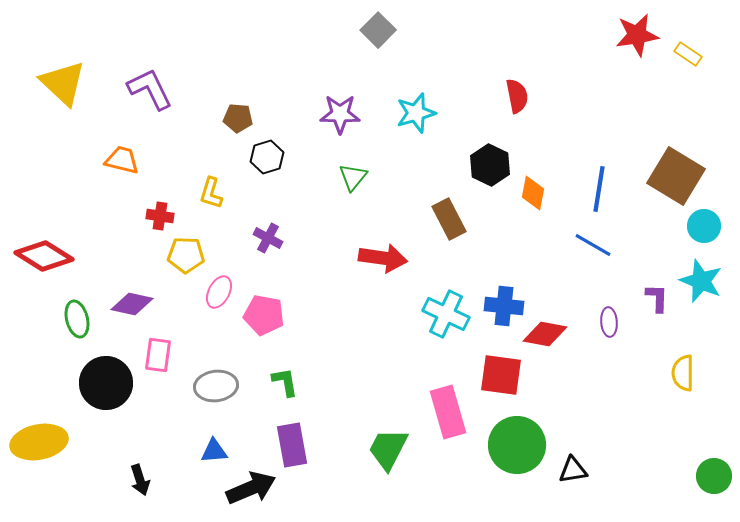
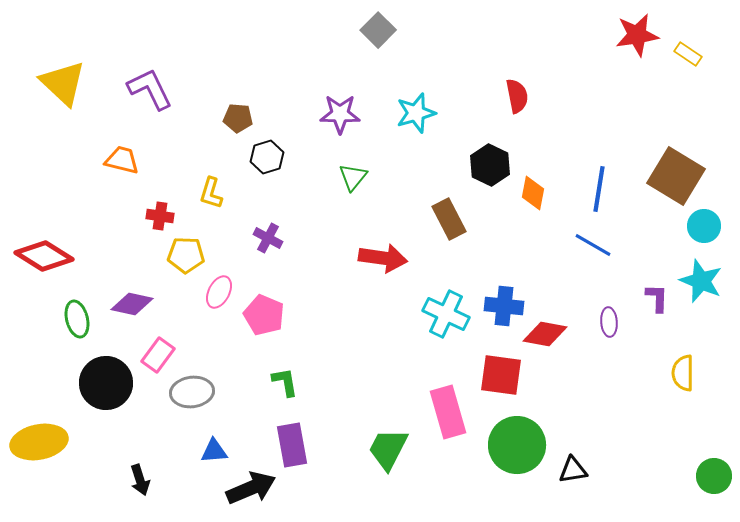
pink pentagon at (264, 315): rotated 12 degrees clockwise
pink rectangle at (158, 355): rotated 28 degrees clockwise
gray ellipse at (216, 386): moved 24 px left, 6 px down
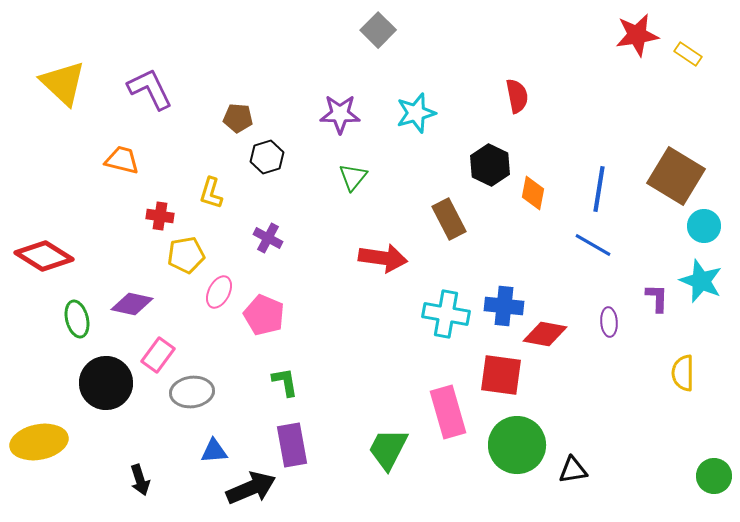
yellow pentagon at (186, 255): rotated 12 degrees counterclockwise
cyan cross at (446, 314): rotated 15 degrees counterclockwise
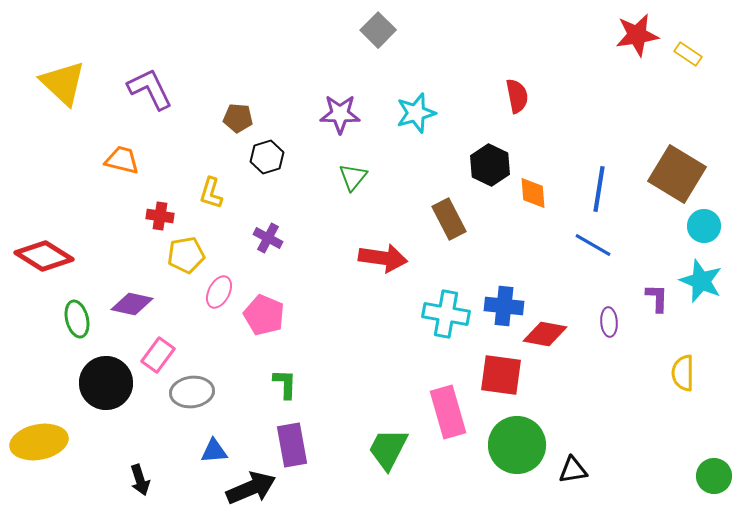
brown square at (676, 176): moved 1 px right, 2 px up
orange diamond at (533, 193): rotated 16 degrees counterclockwise
green L-shape at (285, 382): moved 2 px down; rotated 12 degrees clockwise
